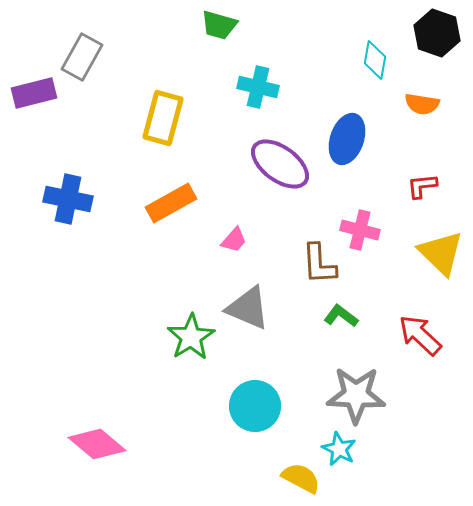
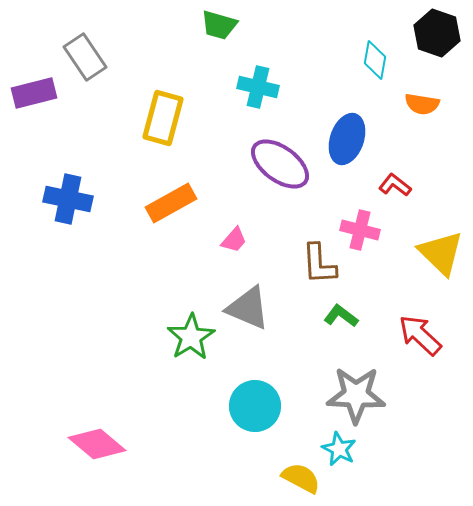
gray rectangle: moved 3 px right; rotated 63 degrees counterclockwise
red L-shape: moved 27 px left, 1 px up; rotated 44 degrees clockwise
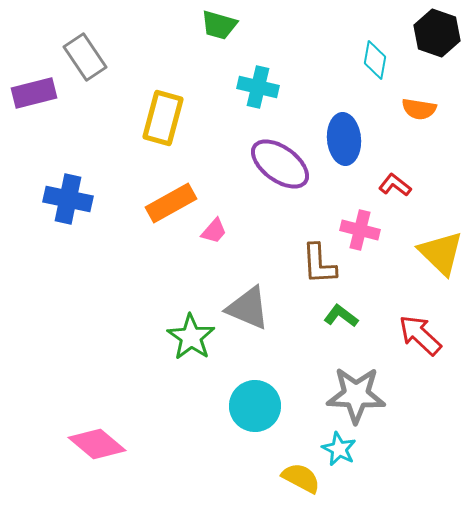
orange semicircle: moved 3 px left, 5 px down
blue ellipse: moved 3 px left; rotated 24 degrees counterclockwise
pink trapezoid: moved 20 px left, 9 px up
green star: rotated 6 degrees counterclockwise
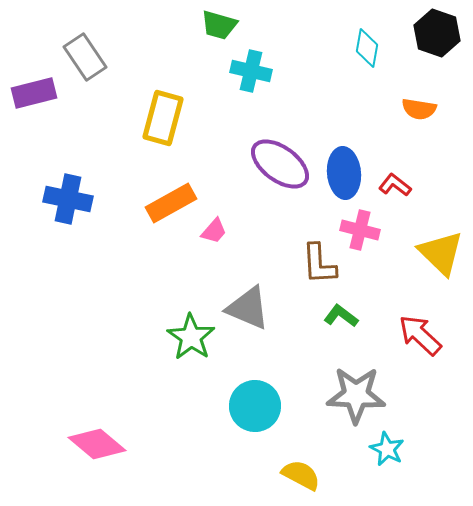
cyan diamond: moved 8 px left, 12 px up
cyan cross: moved 7 px left, 16 px up
blue ellipse: moved 34 px down
cyan star: moved 48 px right
yellow semicircle: moved 3 px up
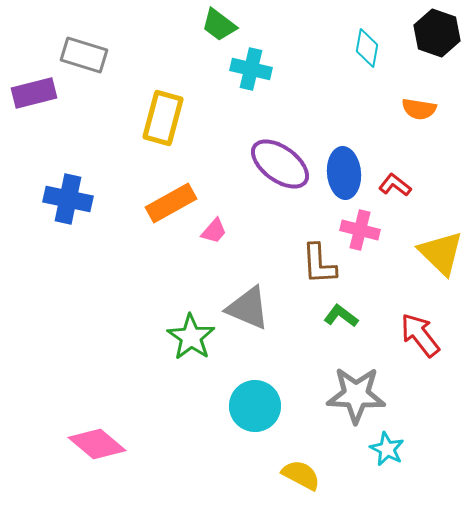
green trapezoid: rotated 21 degrees clockwise
gray rectangle: moved 1 px left, 2 px up; rotated 39 degrees counterclockwise
cyan cross: moved 2 px up
red arrow: rotated 9 degrees clockwise
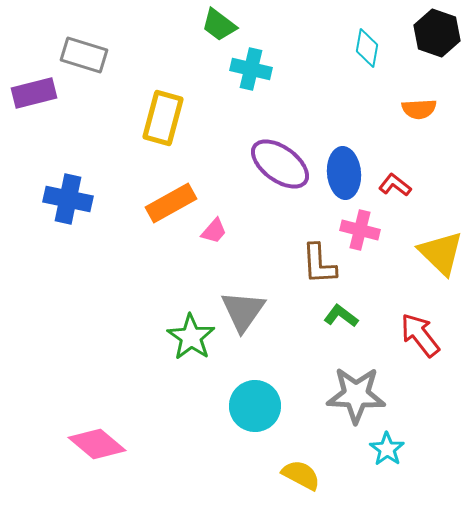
orange semicircle: rotated 12 degrees counterclockwise
gray triangle: moved 5 px left, 3 px down; rotated 42 degrees clockwise
cyan star: rotated 8 degrees clockwise
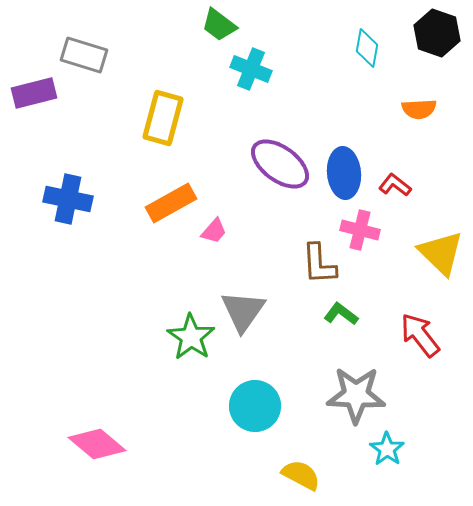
cyan cross: rotated 9 degrees clockwise
green L-shape: moved 2 px up
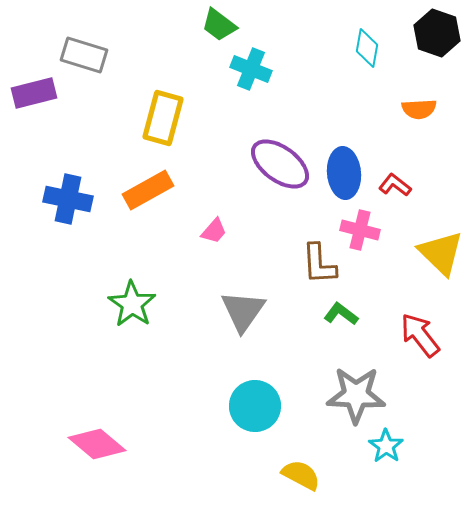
orange rectangle: moved 23 px left, 13 px up
green star: moved 59 px left, 33 px up
cyan star: moved 1 px left, 3 px up
